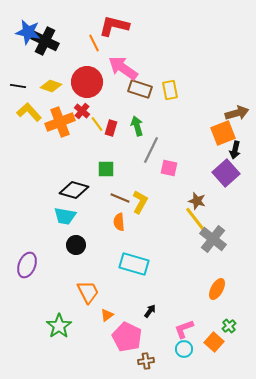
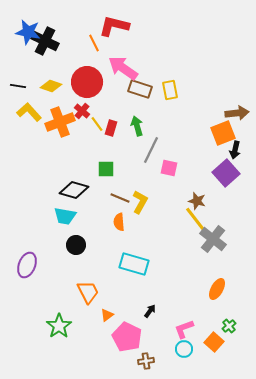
brown arrow at (237, 113): rotated 10 degrees clockwise
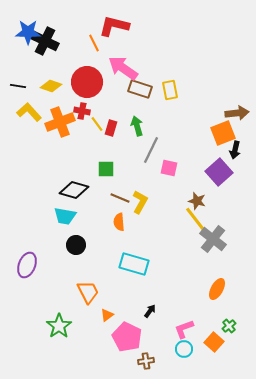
blue star at (28, 32): rotated 10 degrees counterclockwise
red cross at (82, 111): rotated 28 degrees counterclockwise
purple square at (226, 173): moved 7 px left, 1 px up
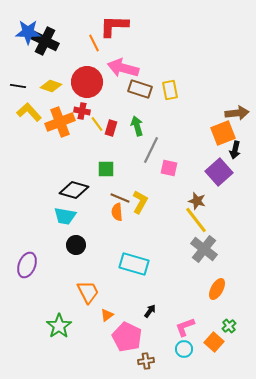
red L-shape at (114, 26): rotated 12 degrees counterclockwise
pink arrow at (123, 68): rotated 20 degrees counterclockwise
orange semicircle at (119, 222): moved 2 px left, 10 px up
gray cross at (213, 239): moved 9 px left, 10 px down
pink L-shape at (184, 329): moved 1 px right, 2 px up
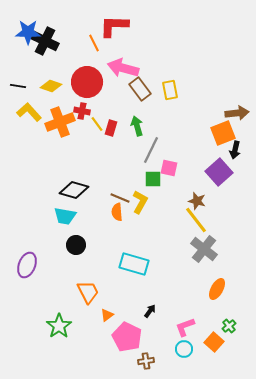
brown rectangle at (140, 89): rotated 35 degrees clockwise
green square at (106, 169): moved 47 px right, 10 px down
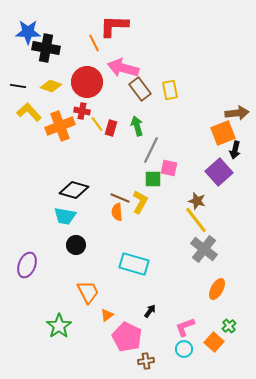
black cross at (45, 41): moved 1 px right, 7 px down; rotated 16 degrees counterclockwise
orange cross at (60, 122): moved 4 px down
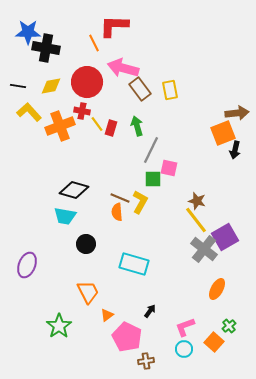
yellow diamond at (51, 86): rotated 30 degrees counterclockwise
purple square at (219, 172): moved 6 px right, 65 px down; rotated 12 degrees clockwise
black circle at (76, 245): moved 10 px right, 1 px up
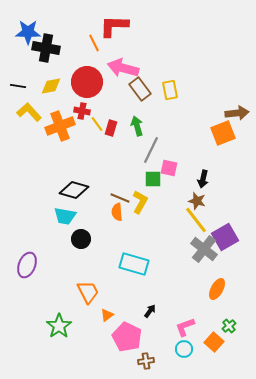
black arrow at (235, 150): moved 32 px left, 29 px down
black circle at (86, 244): moved 5 px left, 5 px up
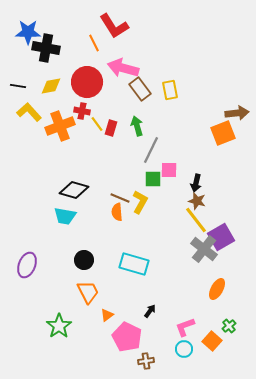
red L-shape at (114, 26): rotated 124 degrees counterclockwise
pink square at (169, 168): moved 2 px down; rotated 12 degrees counterclockwise
black arrow at (203, 179): moved 7 px left, 4 px down
purple square at (225, 237): moved 4 px left
black circle at (81, 239): moved 3 px right, 21 px down
orange square at (214, 342): moved 2 px left, 1 px up
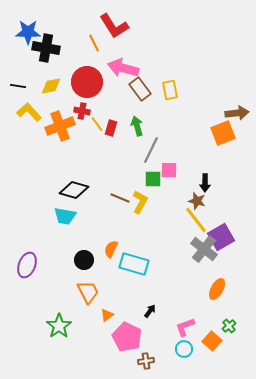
black arrow at (196, 183): moved 9 px right; rotated 12 degrees counterclockwise
orange semicircle at (117, 212): moved 6 px left, 37 px down; rotated 30 degrees clockwise
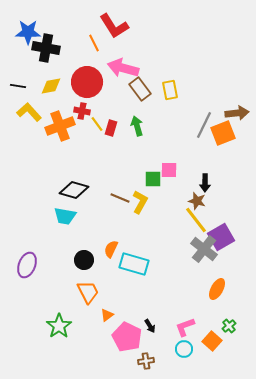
gray line at (151, 150): moved 53 px right, 25 px up
black arrow at (150, 311): moved 15 px down; rotated 112 degrees clockwise
